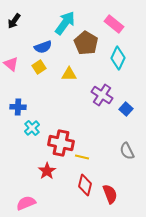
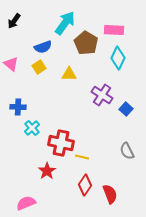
pink rectangle: moved 6 px down; rotated 36 degrees counterclockwise
red diamond: rotated 20 degrees clockwise
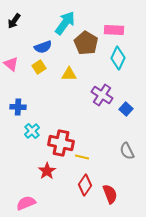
cyan cross: moved 3 px down
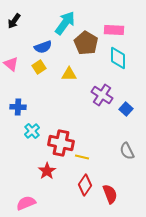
cyan diamond: rotated 25 degrees counterclockwise
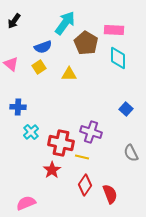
purple cross: moved 11 px left, 37 px down; rotated 15 degrees counterclockwise
cyan cross: moved 1 px left, 1 px down
gray semicircle: moved 4 px right, 2 px down
red star: moved 5 px right, 1 px up
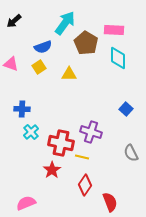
black arrow: rotated 14 degrees clockwise
pink triangle: rotated 21 degrees counterclockwise
blue cross: moved 4 px right, 2 px down
red semicircle: moved 8 px down
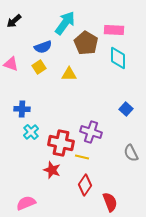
red star: rotated 18 degrees counterclockwise
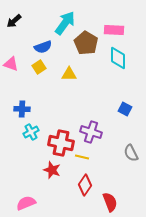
blue square: moved 1 px left; rotated 16 degrees counterclockwise
cyan cross: rotated 14 degrees clockwise
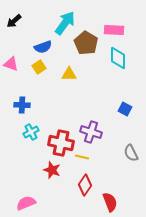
blue cross: moved 4 px up
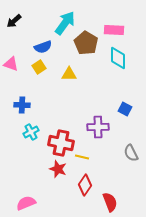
purple cross: moved 7 px right, 5 px up; rotated 20 degrees counterclockwise
red star: moved 6 px right, 1 px up
